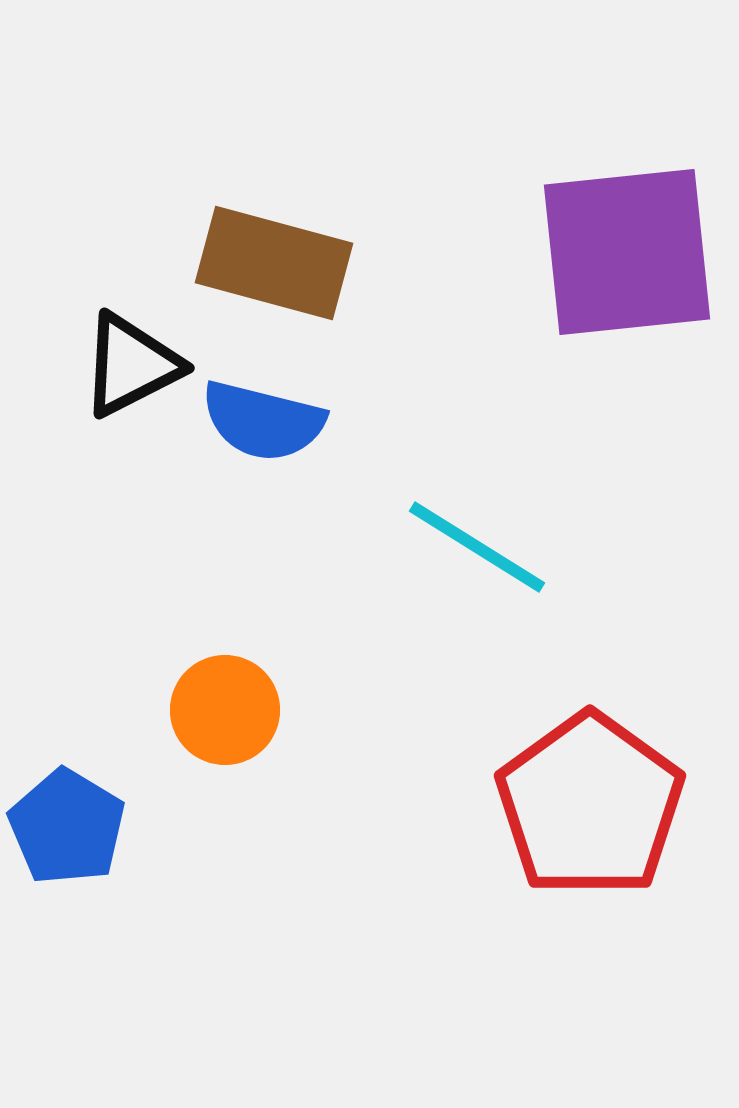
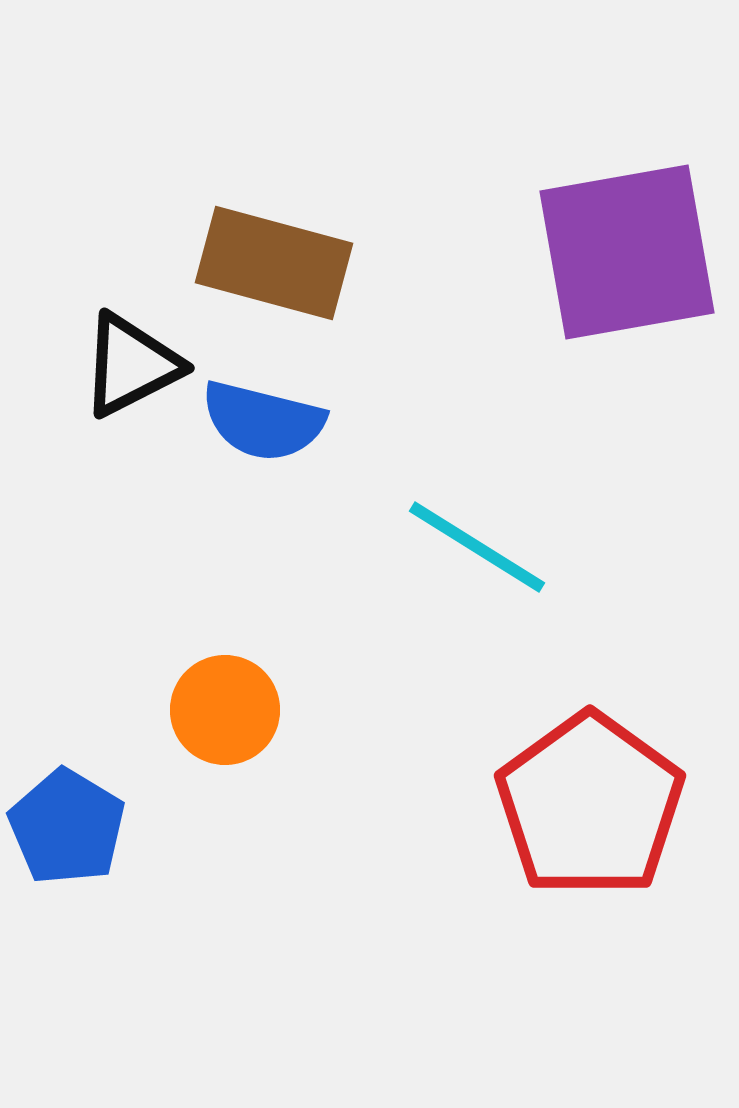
purple square: rotated 4 degrees counterclockwise
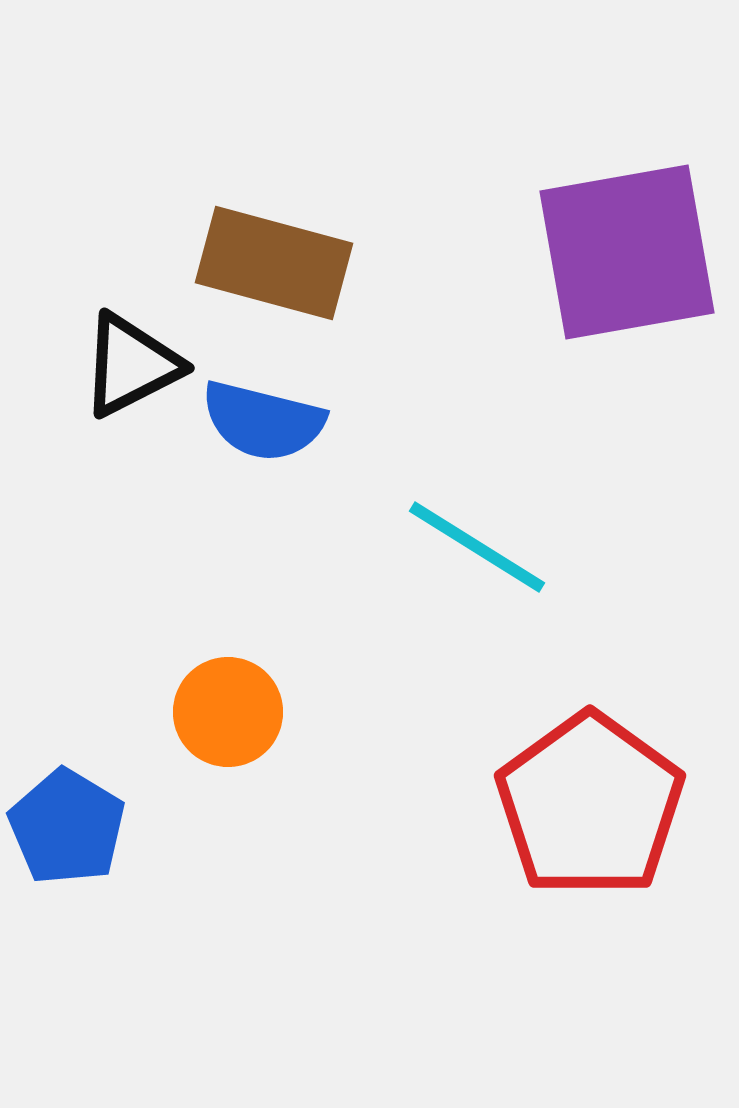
orange circle: moved 3 px right, 2 px down
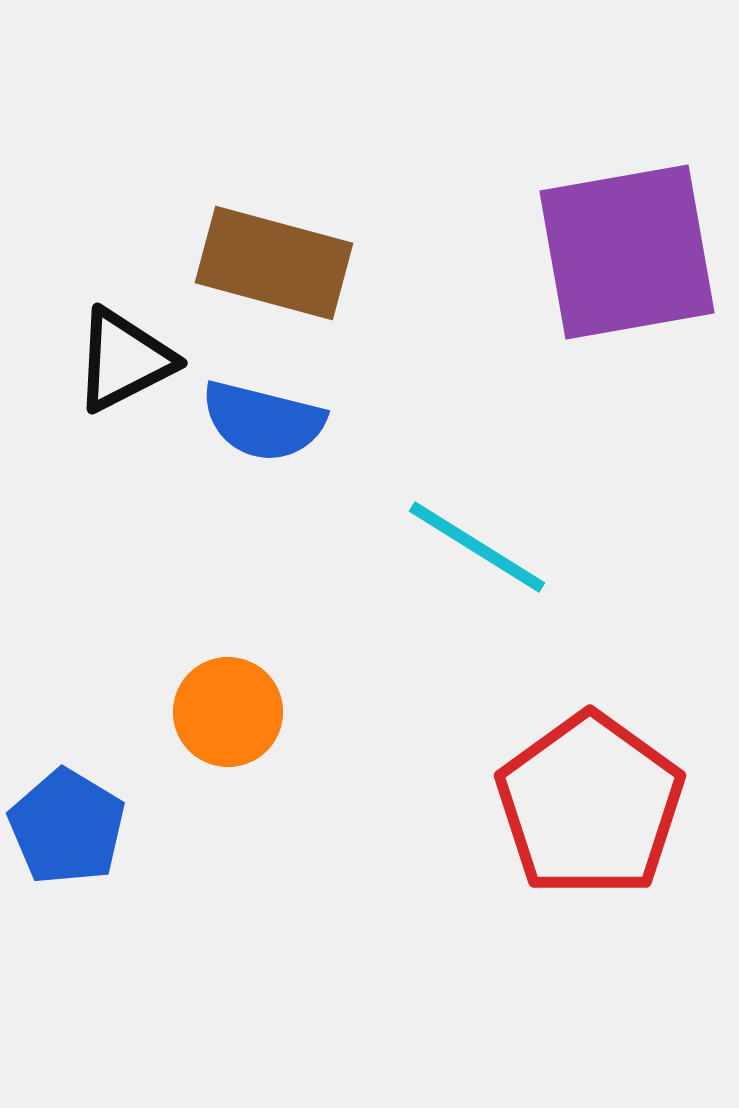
black triangle: moved 7 px left, 5 px up
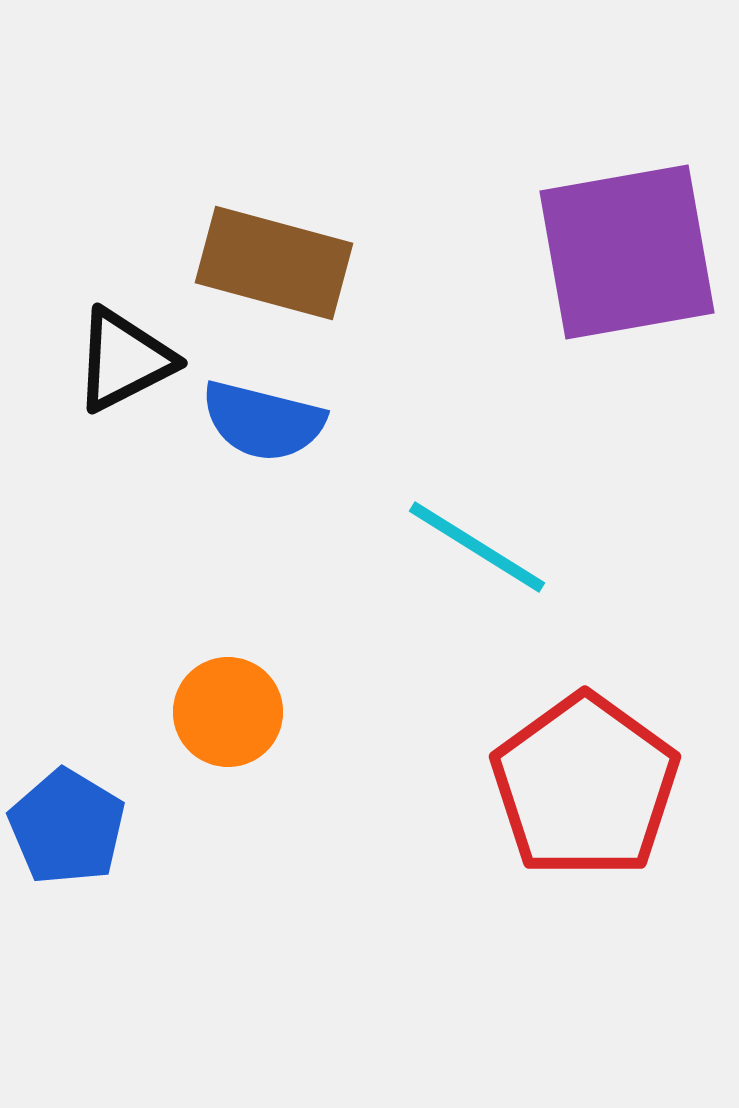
red pentagon: moved 5 px left, 19 px up
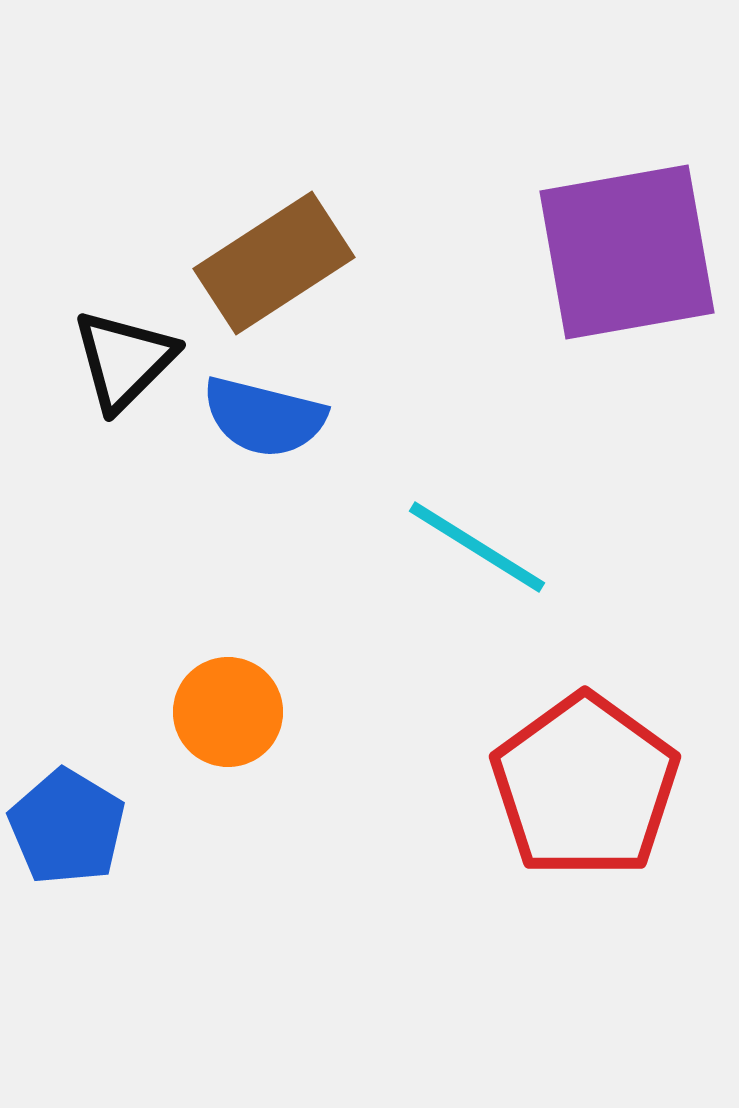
brown rectangle: rotated 48 degrees counterclockwise
black triangle: rotated 18 degrees counterclockwise
blue semicircle: moved 1 px right, 4 px up
